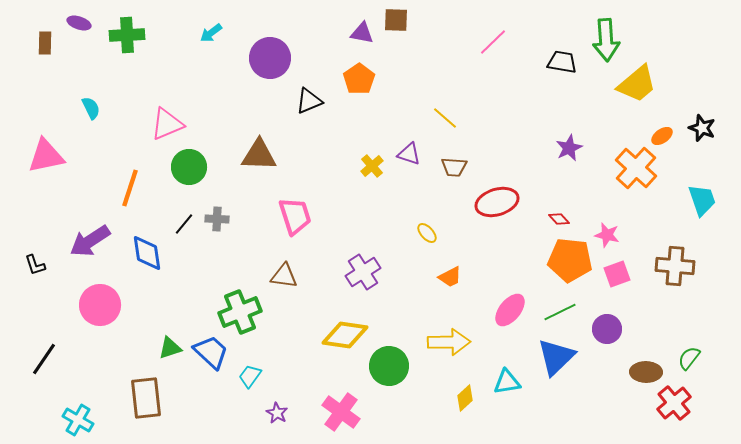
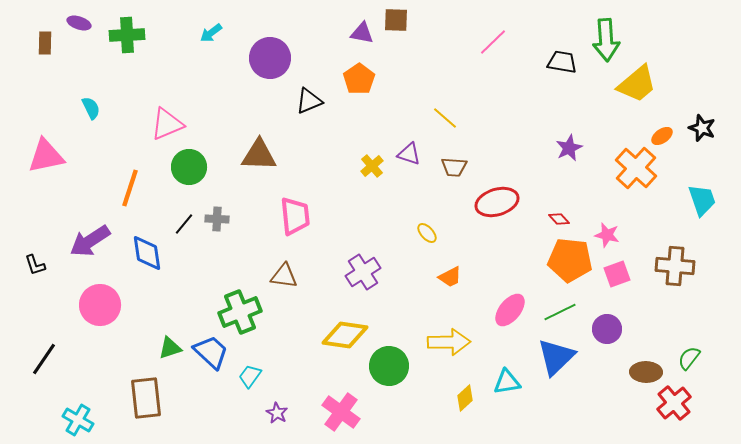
pink trapezoid at (295, 216): rotated 12 degrees clockwise
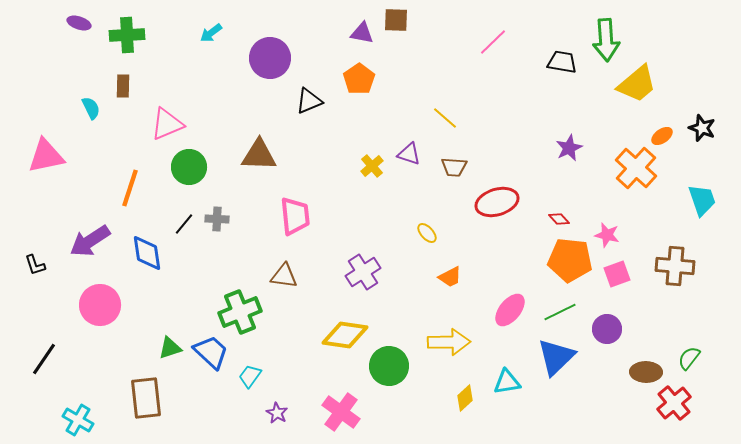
brown rectangle at (45, 43): moved 78 px right, 43 px down
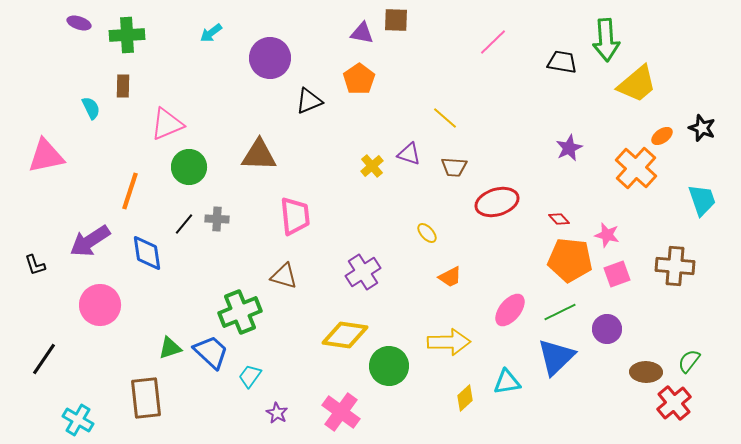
orange line at (130, 188): moved 3 px down
brown triangle at (284, 276): rotated 8 degrees clockwise
green semicircle at (689, 358): moved 3 px down
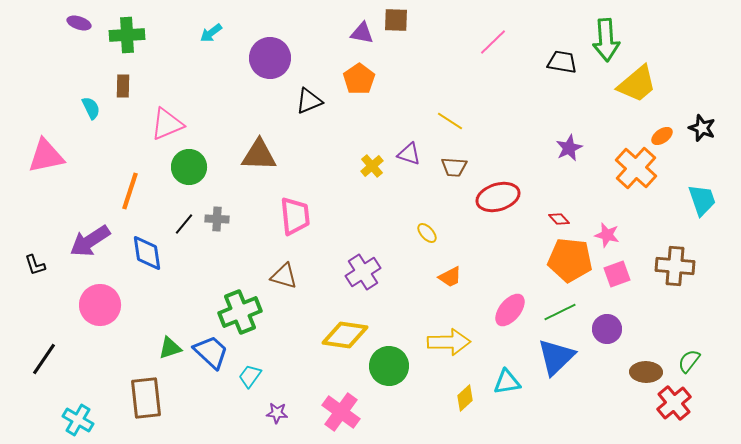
yellow line at (445, 118): moved 5 px right, 3 px down; rotated 8 degrees counterclockwise
red ellipse at (497, 202): moved 1 px right, 5 px up
purple star at (277, 413): rotated 25 degrees counterclockwise
